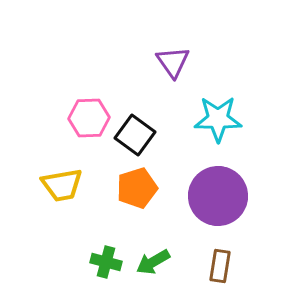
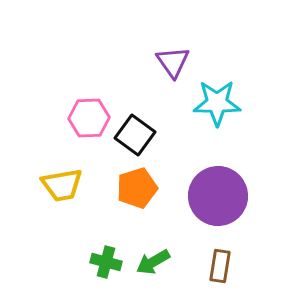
cyan star: moved 1 px left, 16 px up
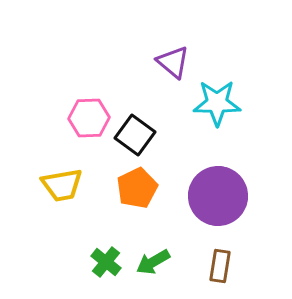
purple triangle: rotated 15 degrees counterclockwise
orange pentagon: rotated 9 degrees counterclockwise
green cross: rotated 24 degrees clockwise
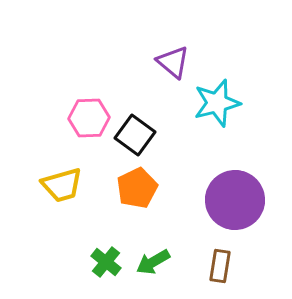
cyan star: rotated 15 degrees counterclockwise
yellow trapezoid: rotated 6 degrees counterclockwise
purple circle: moved 17 px right, 4 px down
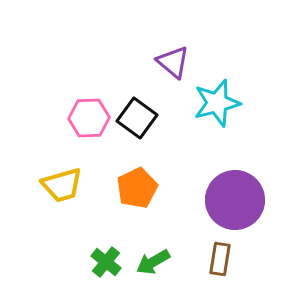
black square: moved 2 px right, 17 px up
brown rectangle: moved 7 px up
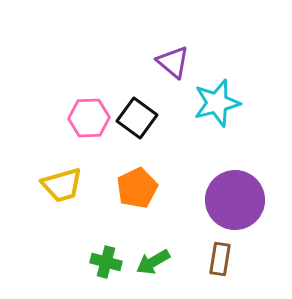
green cross: rotated 24 degrees counterclockwise
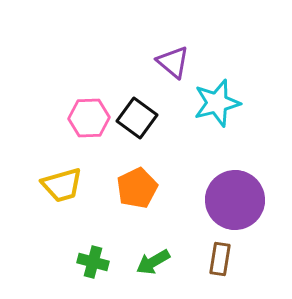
green cross: moved 13 px left
